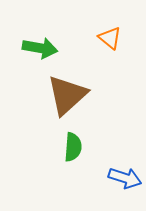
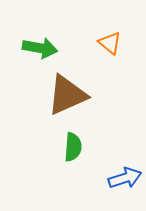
orange triangle: moved 5 px down
brown triangle: rotated 18 degrees clockwise
blue arrow: rotated 36 degrees counterclockwise
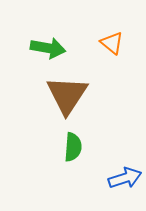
orange triangle: moved 2 px right
green arrow: moved 8 px right
brown triangle: rotated 33 degrees counterclockwise
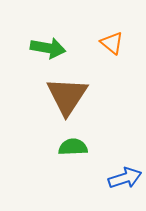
brown triangle: moved 1 px down
green semicircle: rotated 96 degrees counterclockwise
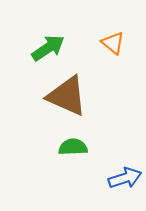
orange triangle: moved 1 px right
green arrow: rotated 44 degrees counterclockwise
brown triangle: rotated 39 degrees counterclockwise
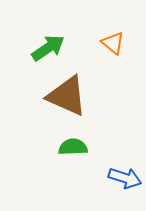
blue arrow: rotated 36 degrees clockwise
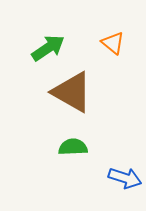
brown triangle: moved 5 px right, 4 px up; rotated 6 degrees clockwise
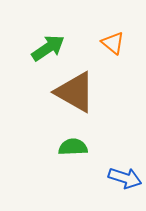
brown triangle: moved 3 px right
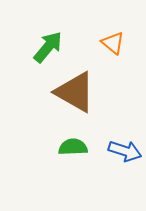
green arrow: moved 1 px up; rotated 16 degrees counterclockwise
blue arrow: moved 27 px up
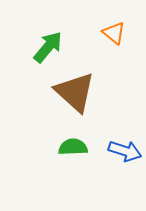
orange triangle: moved 1 px right, 10 px up
brown triangle: rotated 12 degrees clockwise
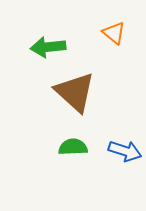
green arrow: rotated 136 degrees counterclockwise
